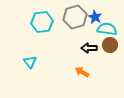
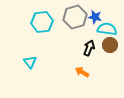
blue star: rotated 16 degrees counterclockwise
black arrow: rotated 112 degrees clockwise
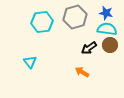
blue star: moved 11 px right, 4 px up
black arrow: rotated 147 degrees counterclockwise
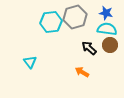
cyan hexagon: moved 9 px right
black arrow: rotated 77 degrees clockwise
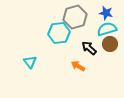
cyan hexagon: moved 8 px right, 11 px down
cyan semicircle: rotated 24 degrees counterclockwise
brown circle: moved 1 px up
orange arrow: moved 4 px left, 6 px up
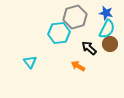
cyan semicircle: rotated 132 degrees clockwise
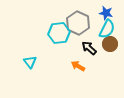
gray hexagon: moved 3 px right, 6 px down; rotated 20 degrees counterclockwise
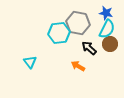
gray hexagon: rotated 15 degrees counterclockwise
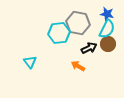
blue star: moved 1 px right, 1 px down
brown circle: moved 2 px left
black arrow: rotated 112 degrees clockwise
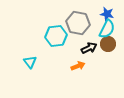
cyan hexagon: moved 3 px left, 3 px down
orange arrow: rotated 128 degrees clockwise
